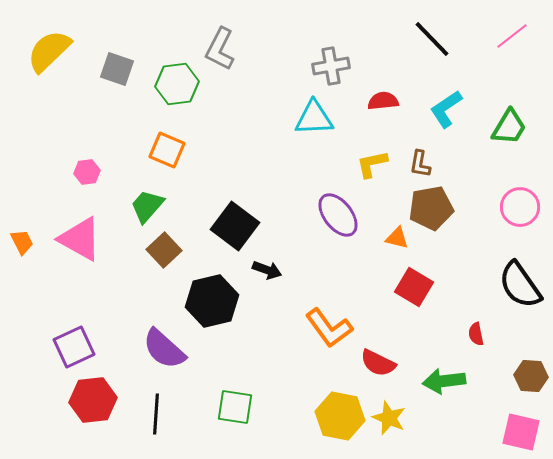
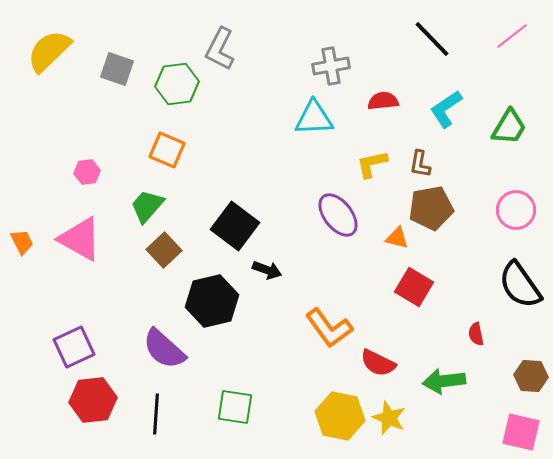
pink circle at (520, 207): moved 4 px left, 3 px down
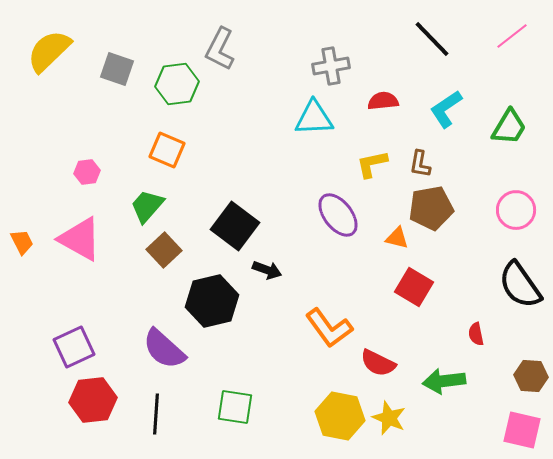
pink square at (521, 432): moved 1 px right, 2 px up
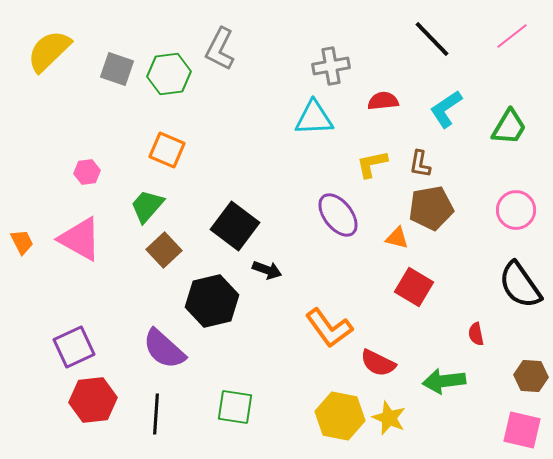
green hexagon at (177, 84): moved 8 px left, 10 px up
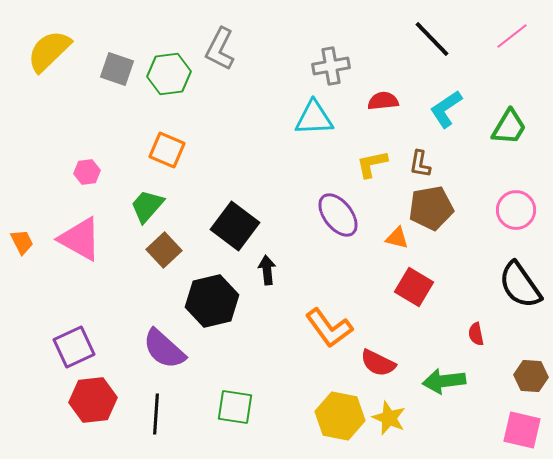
black arrow at (267, 270): rotated 116 degrees counterclockwise
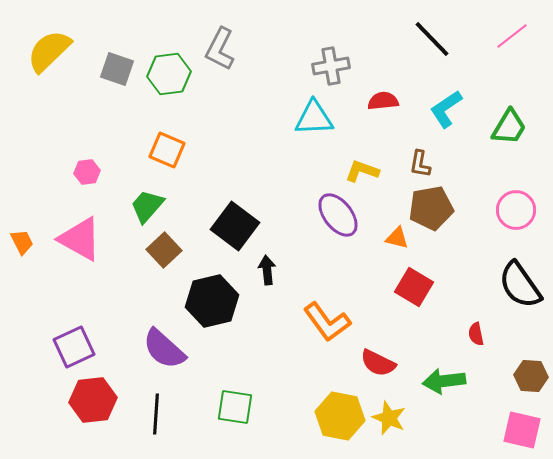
yellow L-shape at (372, 164): moved 10 px left, 7 px down; rotated 32 degrees clockwise
orange L-shape at (329, 328): moved 2 px left, 6 px up
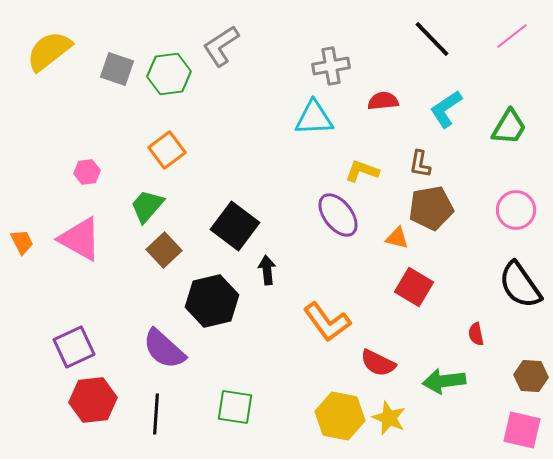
gray L-shape at (220, 49): moved 1 px right, 3 px up; rotated 30 degrees clockwise
yellow semicircle at (49, 51): rotated 6 degrees clockwise
orange square at (167, 150): rotated 30 degrees clockwise
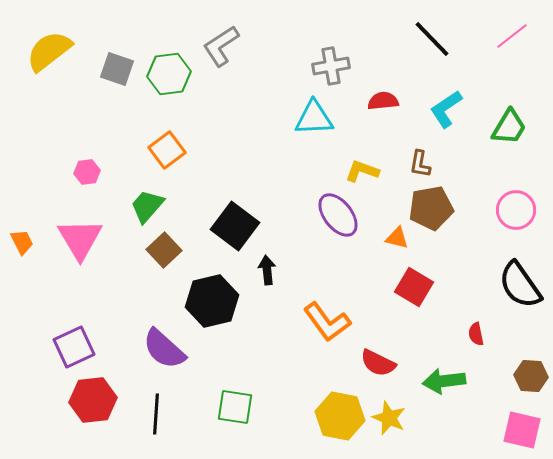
pink triangle at (80, 239): rotated 30 degrees clockwise
